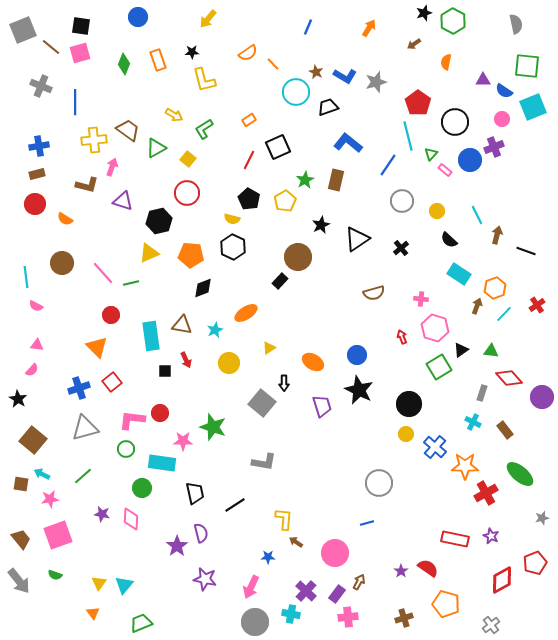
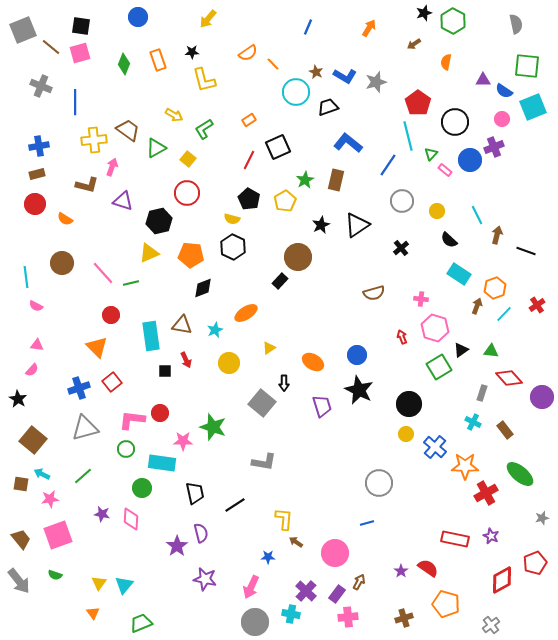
black triangle at (357, 239): moved 14 px up
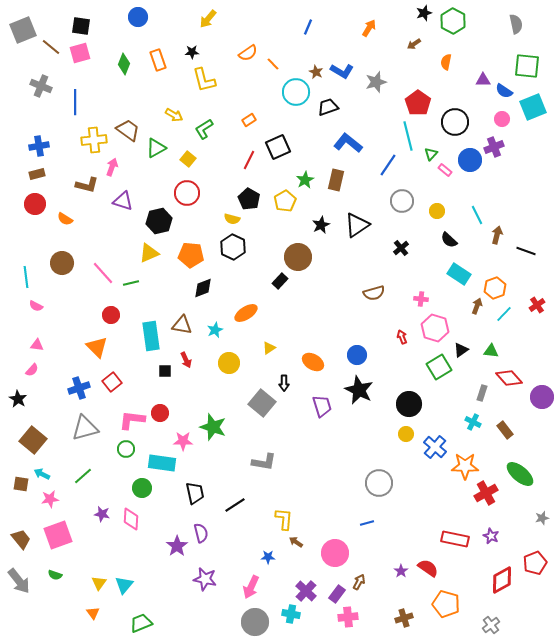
blue L-shape at (345, 76): moved 3 px left, 5 px up
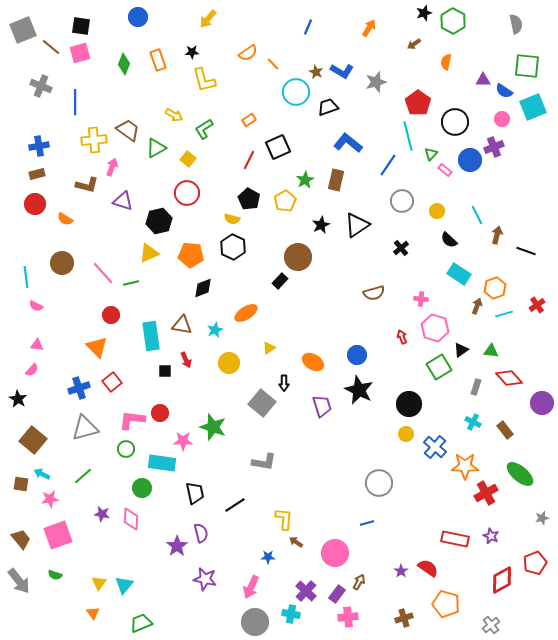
cyan line at (504, 314): rotated 30 degrees clockwise
gray rectangle at (482, 393): moved 6 px left, 6 px up
purple circle at (542, 397): moved 6 px down
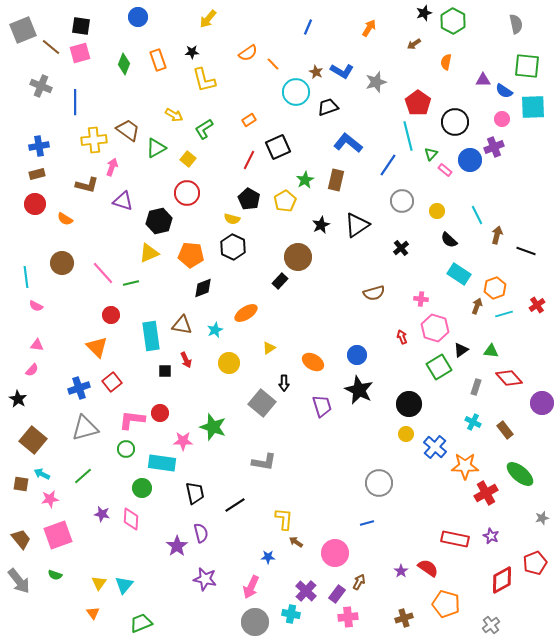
cyan square at (533, 107): rotated 20 degrees clockwise
